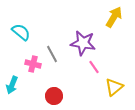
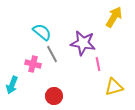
cyan semicircle: moved 21 px right
pink line: moved 4 px right, 3 px up; rotated 24 degrees clockwise
yellow triangle: rotated 24 degrees clockwise
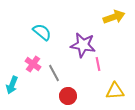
yellow arrow: rotated 40 degrees clockwise
purple star: moved 2 px down
gray line: moved 2 px right, 19 px down
pink cross: rotated 21 degrees clockwise
yellow triangle: moved 1 px right, 4 px down; rotated 12 degrees clockwise
red circle: moved 14 px right
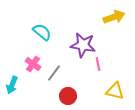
gray line: rotated 66 degrees clockwise
yellow triangle: rotated 18 degrees clockwise
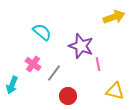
purple star: moved 2 px left, 1 px down; rotated 10 degrees clockwise
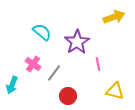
purple star: moved 4 px left, 4 px up; rotated 20 degrees clockwise
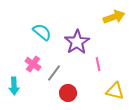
cyan arrow: moved 2 px right, 1 px down; rotated 24 degrees counterclockwise
red circle: moved 3 px up
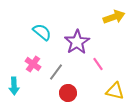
pink line: rotated 24 degrees counterclockwise
gray line: moved 2 px right, 1 px up
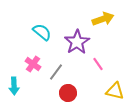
yellow arrow: moved 11 px left, 2 px down
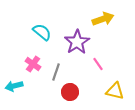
gray line: rotated 18 degrees counterclockwise
cyan arrow: rotated 78 degrees clockwise
red circle: moved 2 px right, 1 px up
